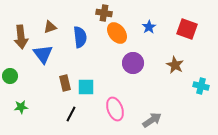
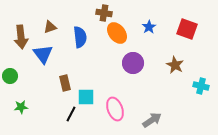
cyan square: moved 10 px down
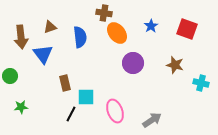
blue star: moved 2 px right, 1 px up
brown star: rotated 12 degrees counterclockwise
cyan cross: moved 3 px up
pink ellipse: moved 2 px down
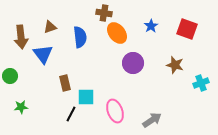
cyan cross: rotated 35 degrees counterclockwise
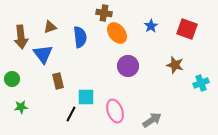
purple circle: moved 5 px left, 3 px down
green circle: moved 2 px right, 3 px down
brown rectangle: moved 7 px left, 2 px up
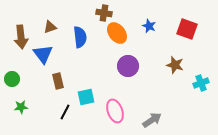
blue star: moved 2 px left; rotated 16 degrees counterclockwise
cyan square: rotated 12 degrees counterclockwise
black line: moved 6 px left, 2 px up
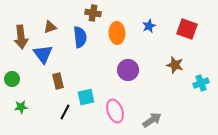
brown cross: moved 11 px left
blue star: rotated 24 degrees clockwise
orange ellipse: rotated 35 degrees clockwise
purple circle: moved 4 px down
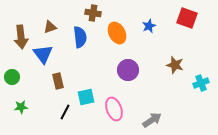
red square: moved 11 px up
orange ellipse: rotated 25 degrees counterclockwise
green circle: moved 2 px up
pink ellipse: moved 1 px left, 2 px up
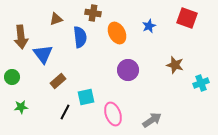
brown triangle: moved 6 px right, 8 px up
brown rectangle: rotated 63 degrees clockwise
pink ellipse: moved 1 px left, 5 px down
